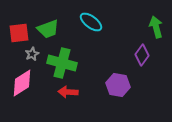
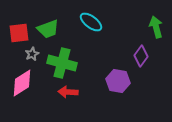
purple diamond: moved 1 px left, 1 px down
purple hexagon: moved 4 px up
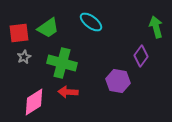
green trapezoid: moved 1 px up; rotated 15 degrees counterclockwise
gray star: moved 8 px left, 3 px down
pink diamond: moved 12 px right, 19 px down
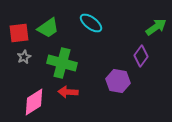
cyan ellipse: moved 1 px down
green arrow: rotated 70 degrees clockwise
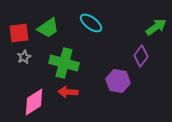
green cross: moved 2 px right
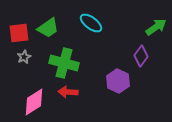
purple hexagon: rotated 15 degrees clockwise
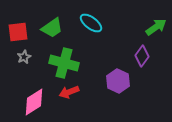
green trapezoid: moved 4 px right
red square: moved 1 px left, 1 px up
purple diamond: moved 1 px right
red arrow: moved 1 px right; rotated 24 degrees counterclockwise
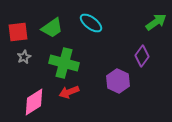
green arrow: moved 5 px up
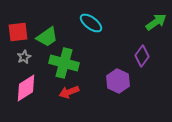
green trapezoid: moved 5 px left, 9 px down
pink diamond: moved 8 px left, 14 px up
